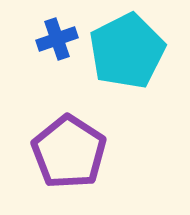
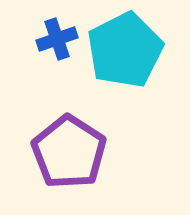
cyan pentagon: moved 2 px left, 1 px up
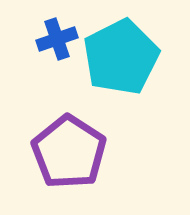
cyan pentagon: moved 4 px left, 7 px down
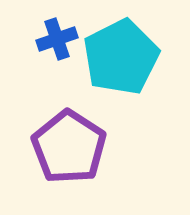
purple pentagon: moved 5 px up
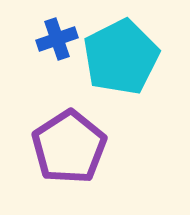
purple pentagon: rotated 6 degrees clockwise
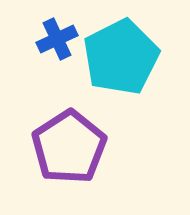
blue cross: rotated 6 degrees counterclockwise
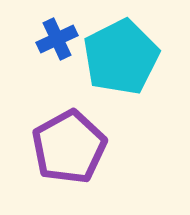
purple pentagon: rotated 4 degrees clockwise
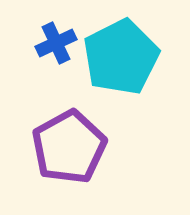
blue cross: moved 1 px left, 4 px down
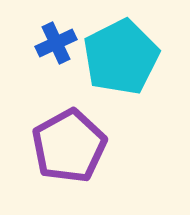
purple pentagon: moved 1 px up
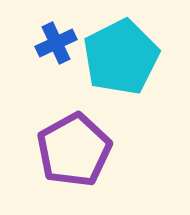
purple pentagon: moved 5 px right, 4 px down
